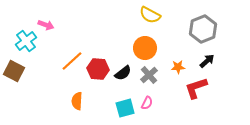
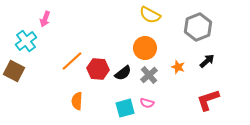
pink arrow: moved 1 px left, 6 px up; rotated 91 degrees clockwise
gray hexagon: moved 5 px left, 2 px up
orange star: rotated 24 degrees clockwise
red L-shape: moved 12 px right, 12 px down
pink semicircle: rotated 80 degrees clockwise
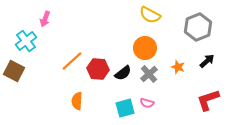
gray cross: moved 1 px up
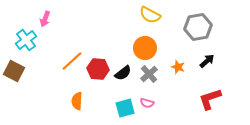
gray hexagon: rotated 12 degrees clockwise
cyan cross: moved 1 px up
red L-shape: moved 2 px right, 1 px up
